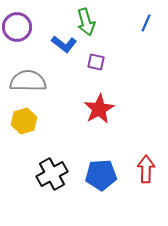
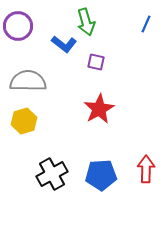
blue line: moved 1 px down
purple circle: moved 1 px right, 1 px up
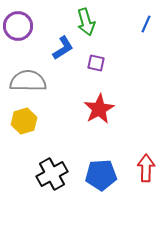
blue L-shape: moved 1 px left, 4 px down; rotated 70 degrees counterclockwise
purple square: moved 1 px down
red arrow: moved 1 px up
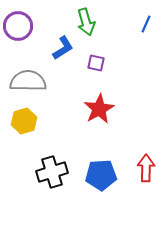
black cross: moved 2 px up; rotated 12 degrees clockwise
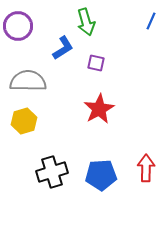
blue line: moved 5 px right, 3 px up
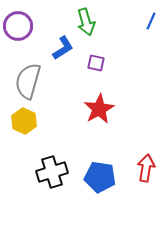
gray semicircle: rotated 75 degrees counterclockwise
yellow hexagon: rotated 20 degrees counterclockwise
red arrow: rotated 8 degrees clockwise
blue pentagon: moved 1 px left, 2 px down; rotated 12 degrees clockwise
